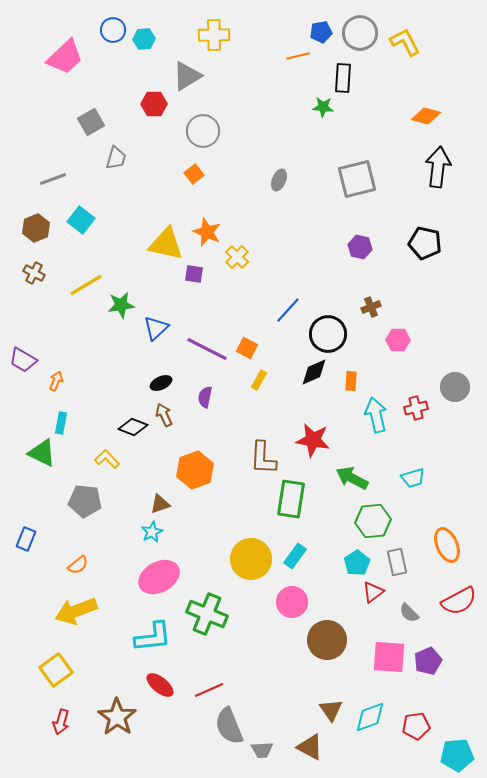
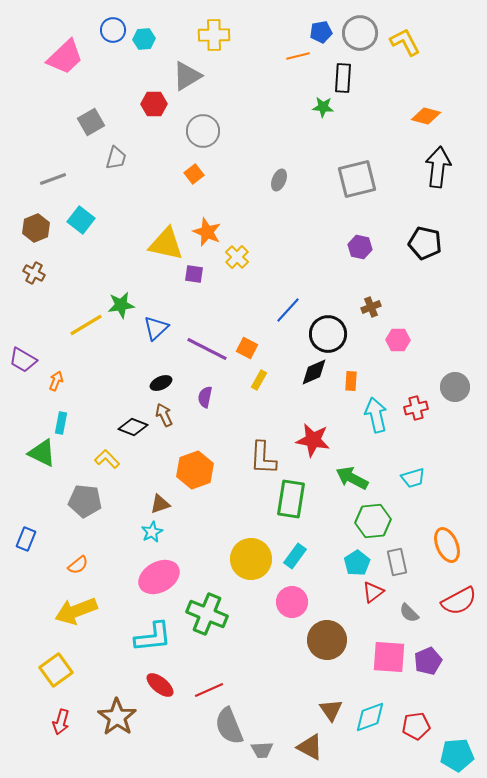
yellow line at (86, 285): moved 40 px down
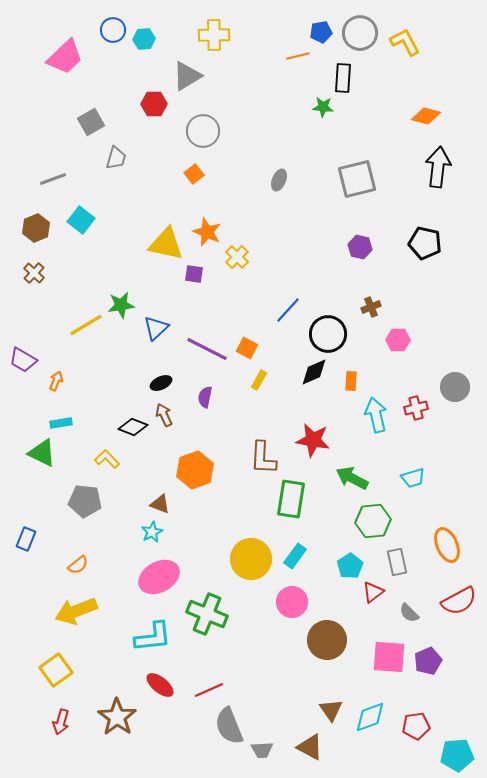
brown cross at (34, 273): rotated 15 degrees clockwise
cyan rectangle at (61, 423): rotated 70 degrees clockwise
brown triangle at (160, 504): rotated 40 degrees clockwise
cyan pentagon at (357, 563): moved 7 px left, 3 px down
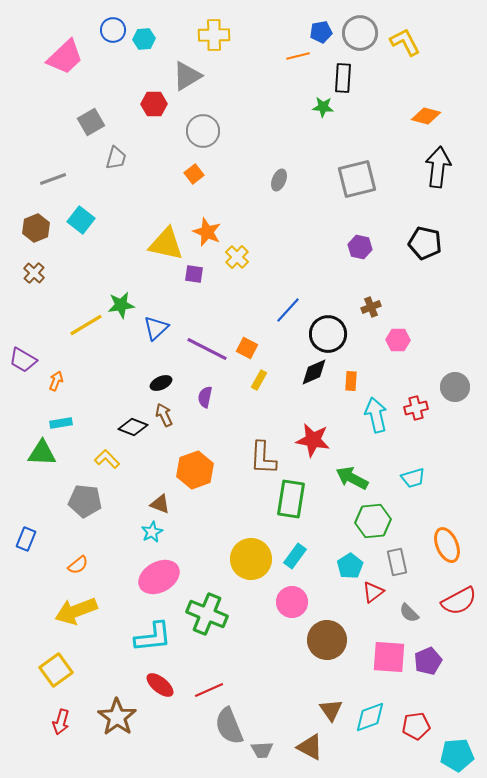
green triangle at (42, 453): rotated 24 degrees counterclockwise
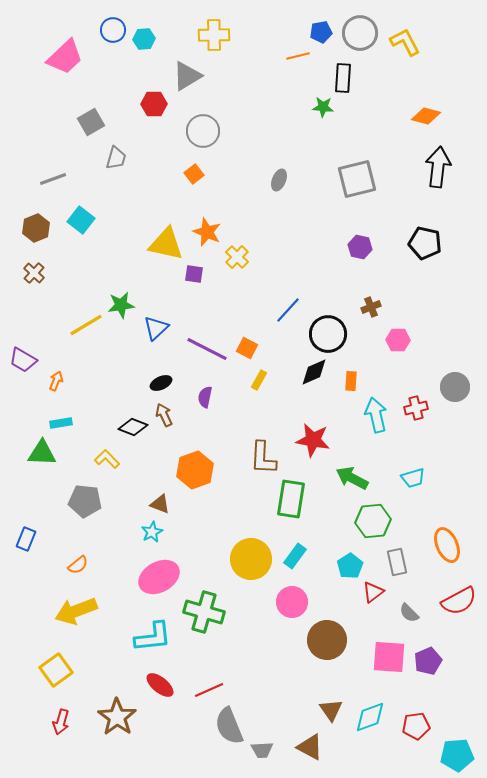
green cross at (207, 614): moved 3 px left, 2 px up; rotated 6 degrees counterclockwise
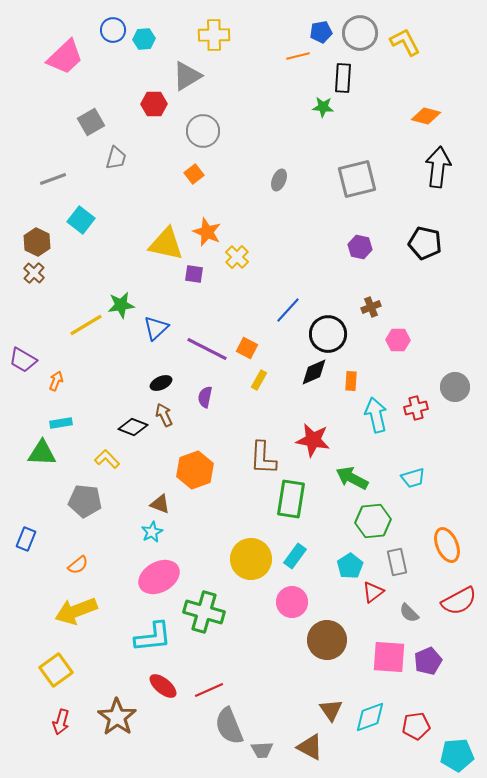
brown hexagon at (36, 228): moved 1 px right, 14 px down; rotated 12 degrees counterclockwise
red ellipse at (160, 685): moved 3 px right, 1 px down
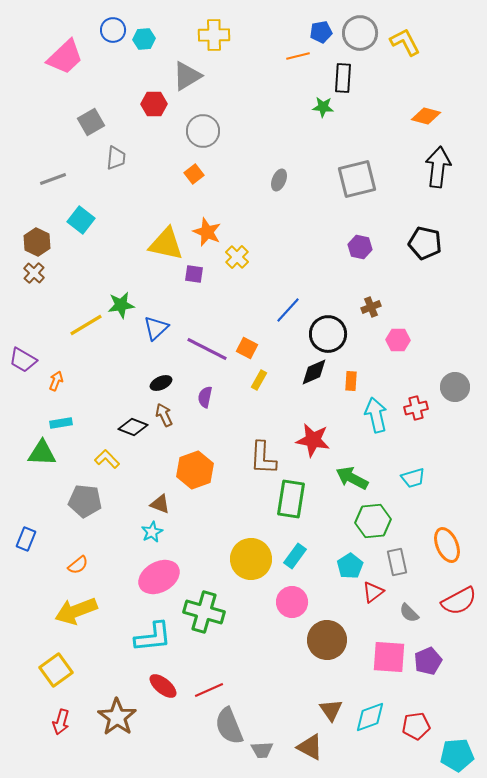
gray trapezoid at (116, 158): rotated 10 degrees counterclockwise
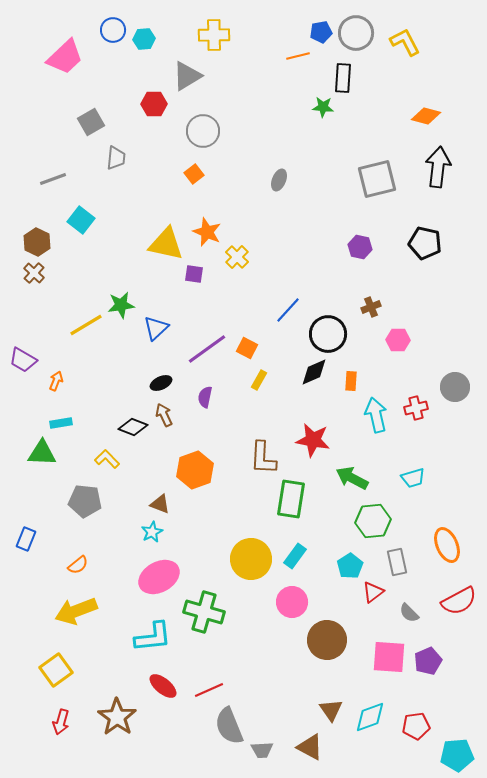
gray circle at (360, 33): moved 4 px left
gray square at (357, 179): moved 20 px right
purple line at (207, 349): rotated 63 degrees counterclockwise
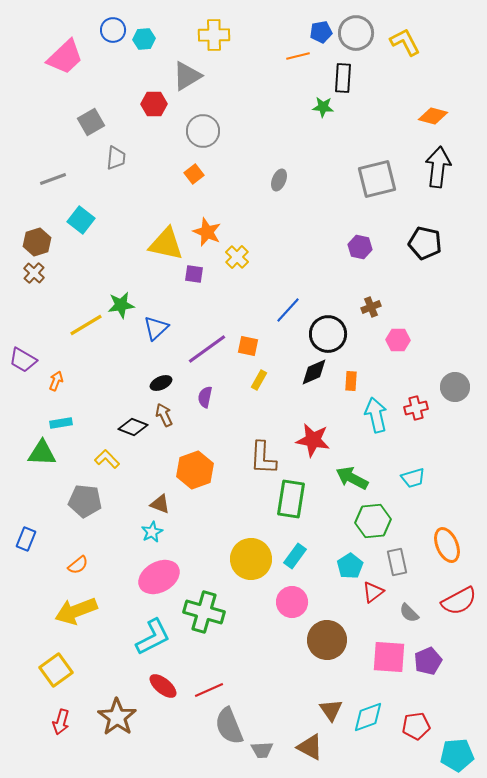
orange diamond at (426, 116): moved 7 px right
brown hexagon at (37, 242): rotated 16 degrees clockwise
orange square at (247, 348): moved 1 px right, 2 px up; rotated 15 degrees counterclockwise
cyan L-shape at (153, 637): rotated 21 degrees counterclockwise
cyan diamond at (370, 717): moved 2 px left
